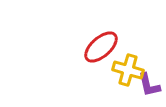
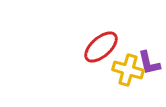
purple L-shape: moved 22 px up
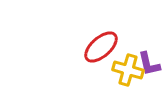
purple L-shape: moved 1 px down
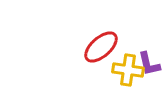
yellow cross: rotated 8 degrees counterclockwise
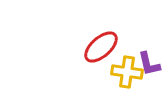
yellow cross: moved 1 px left, 2 px down
